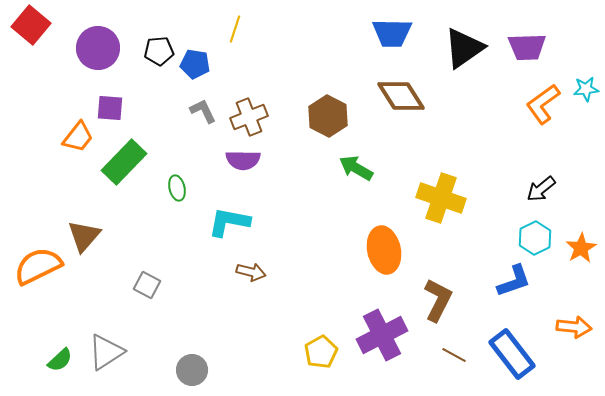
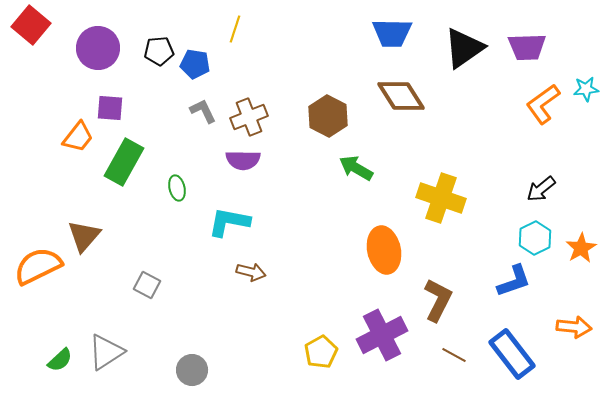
green rectangle: rotated 15 degrees counterclockwise
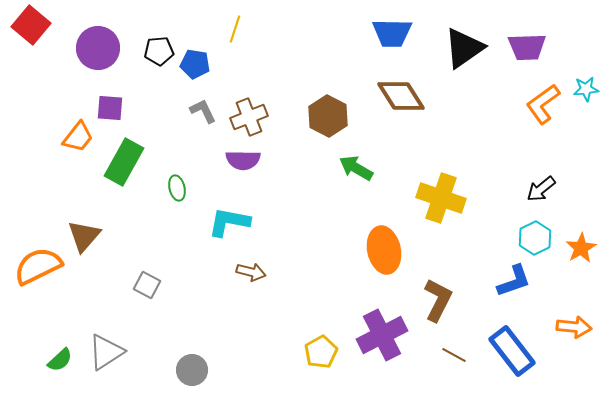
blue rectangle: moved 3 px up
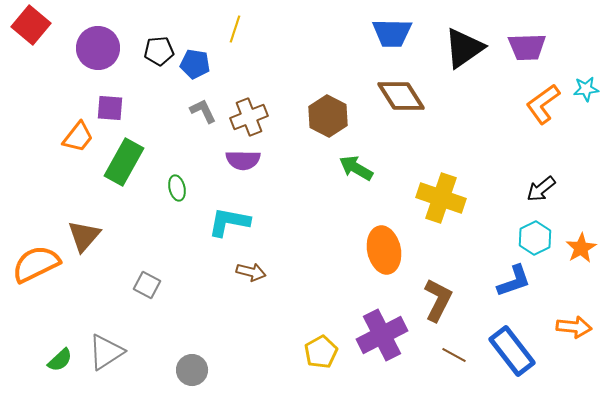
orange semicircle: moved 2 px left, 2 px up
